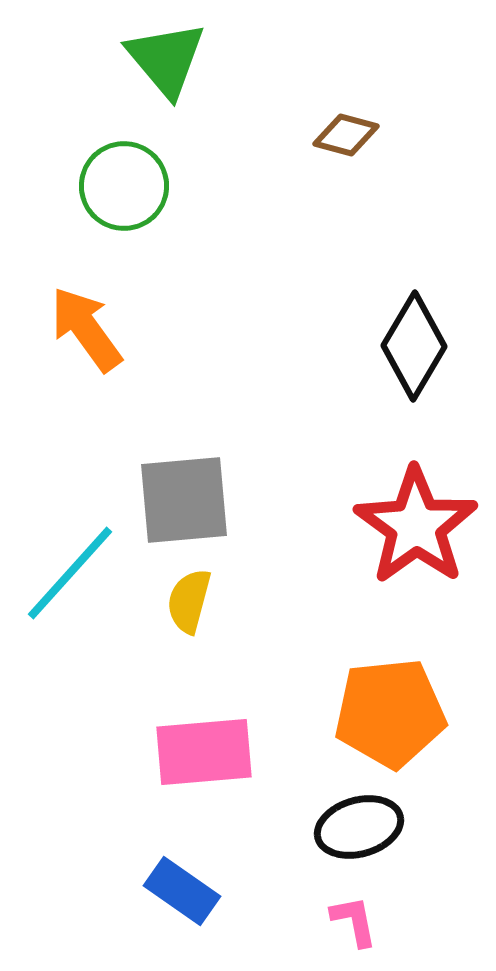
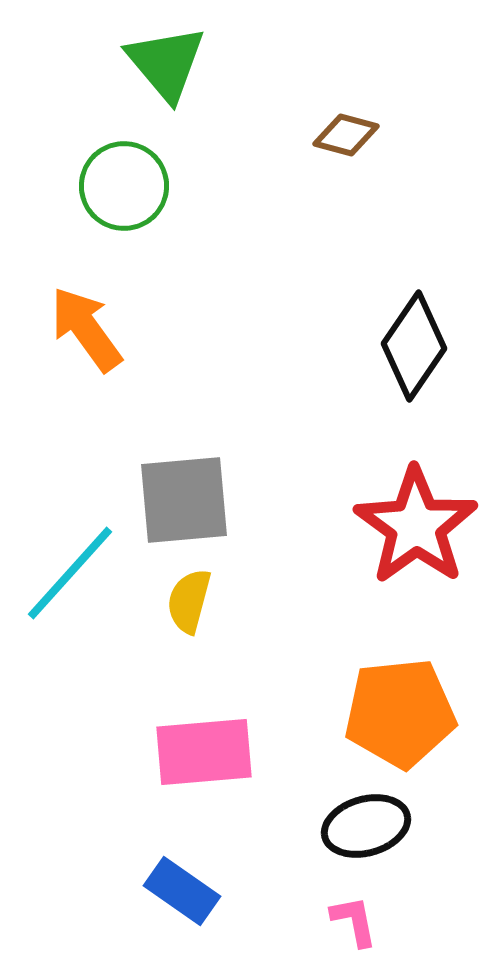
green triangle: moved 4 px down
black diamond: rotated 4 degrees clockwise
orange pentagon: moved 10 px right
black ellipse: moved 7 px right, 1 px up
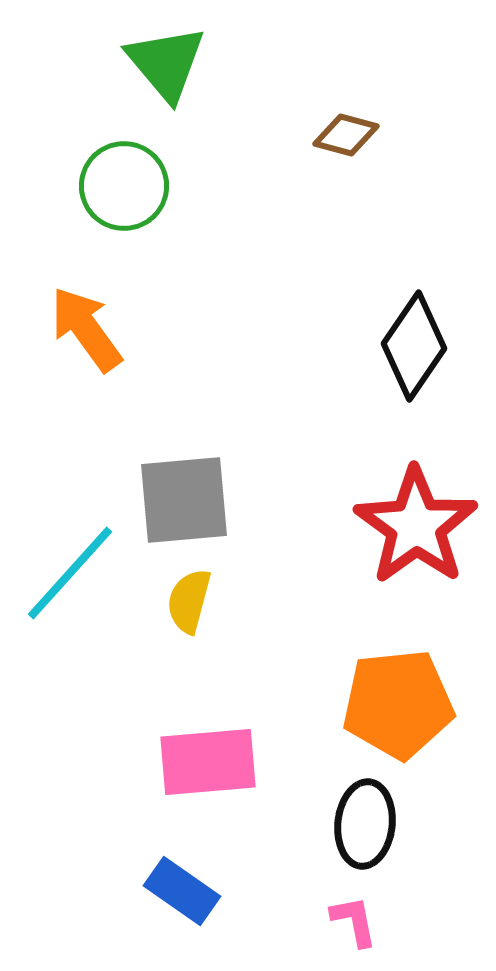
orange pentagon: moved 2 px left, 9 px up
pink rectangle: moved 4 px right, 10 px down
black ellipse: moved 1 px left, 2 px up; rotated 68 degrees counterclockwise
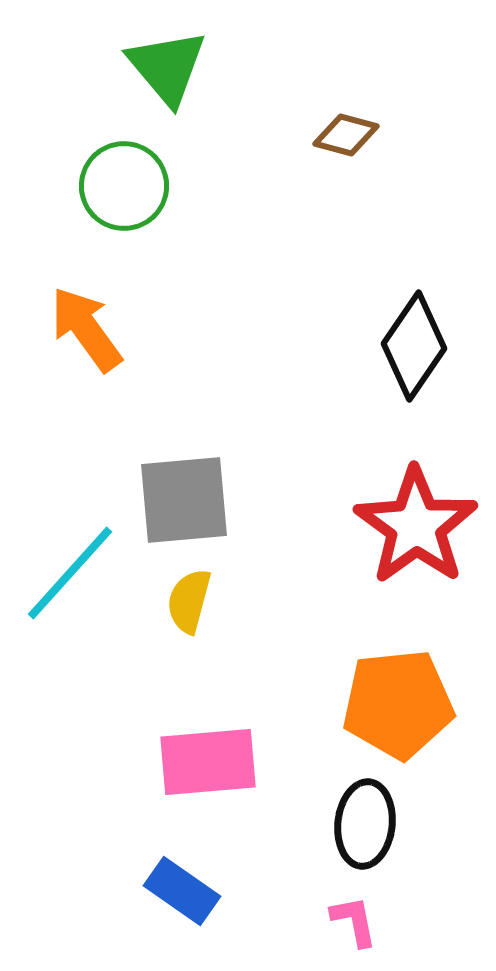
green triangle: moved 1 px right, 4 px down
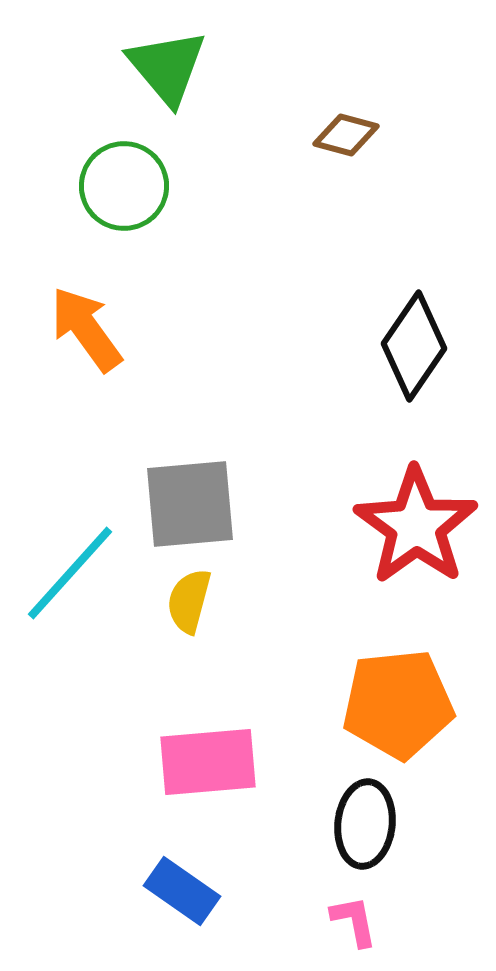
gray square: moved 6 px right, 4 px down
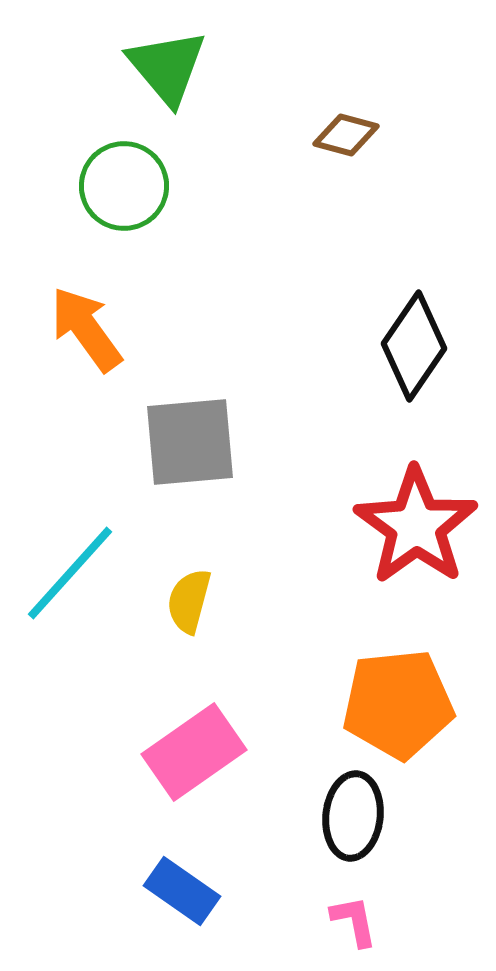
gray square: moved 62 px up
pink rectangle: moved 14 px left, 10 px up; rotated 30 degrees counterclockwise
black ellipse: moved 12 px left, 8 px up
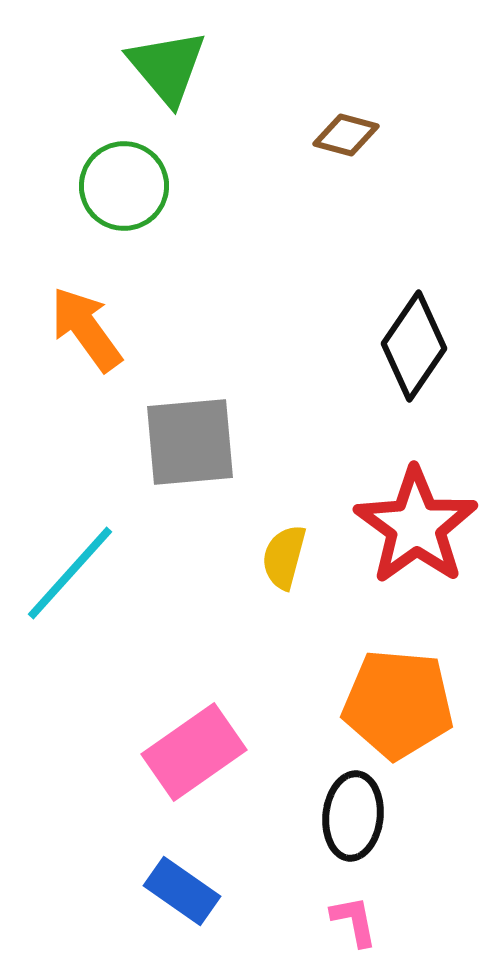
yellow semicircle: moved 95 px right, 44 px up
orange pentagon: rotated 11 degrees clockwise
